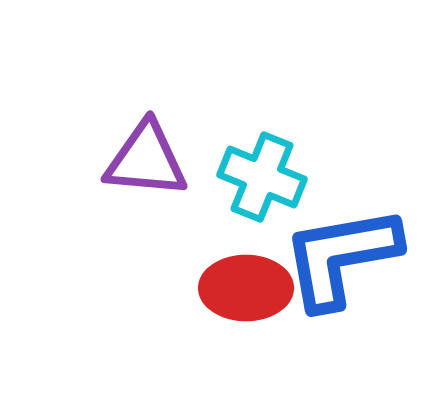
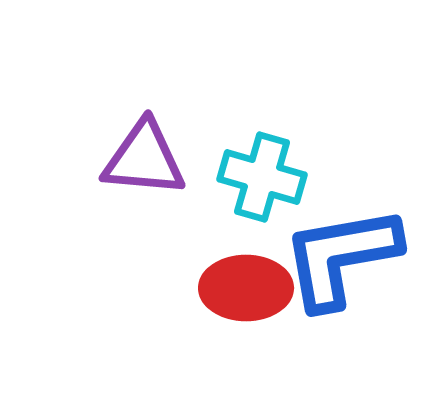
purple triangle: moved 2 px left, 1 px up
cyan cross: rotated 6 degrees counterclockwise
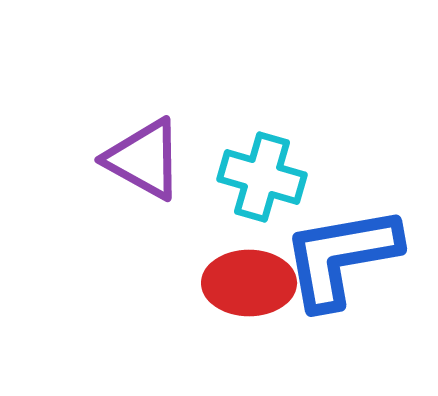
purple triangle: rotated 24 degrees clockwise
red ellipse: moved 3 px right, 5 px up
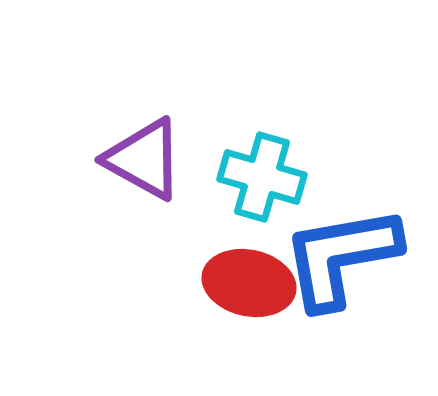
red ellipse: rotated 12 degrees clockwise
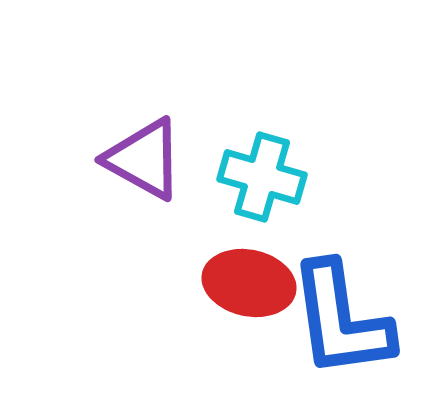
blue L-shape: moved 63 px down; rotated 88 degrees counterclockwise
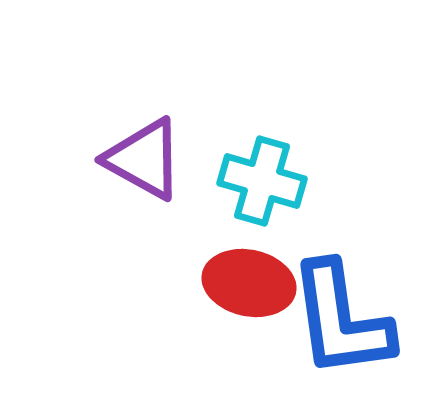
cyan cross: moved 4 px down
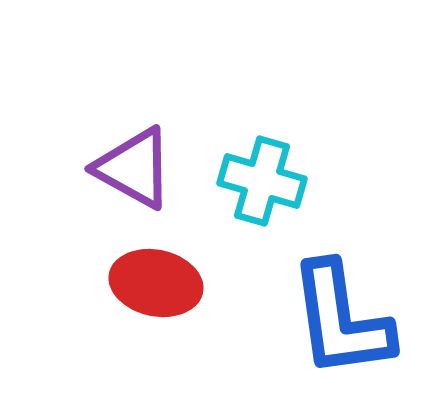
purple triangle: moved 10 px left, 9 px down
red ellipse: moved 93 px left
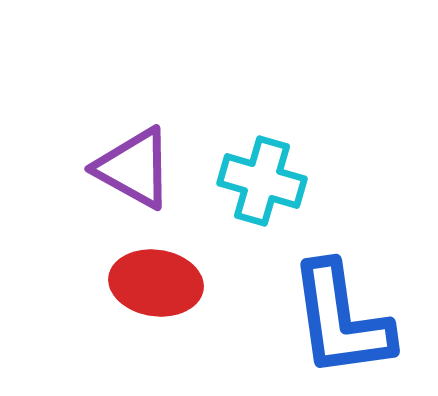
red ellipse: rotated 4 degrees counterclockwise
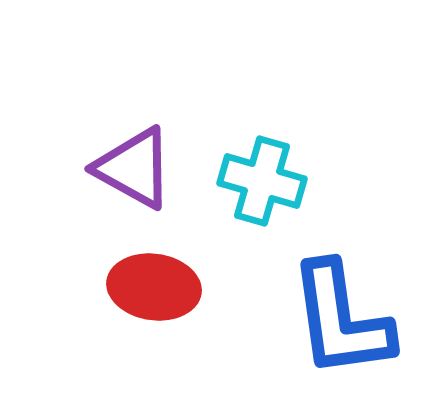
red ellipse: moved 2 px left, 4 px down
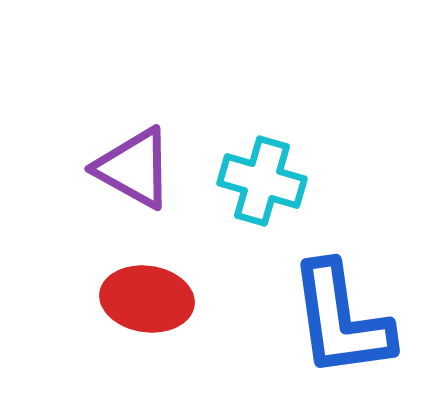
red ellipse: moved 7 px left, 12 px down
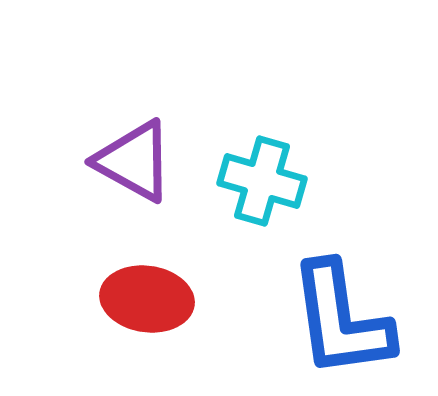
purple triangle: moved 7 px up
